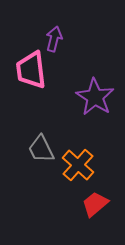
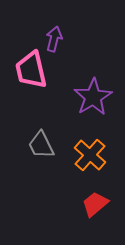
pink trapezoid: rotated 6 degrees counterclockwise
purple star: moved 2 px left; rotated 9 degrees clockwise
gray trapezoid: moved 4 px up
orange cross: moved 12 px right, 10 px up
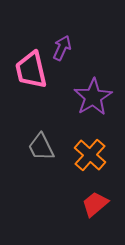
purple arrow: moved 8 px right, 9 px down; rotated 10 degrees clockwise
gray trapezoid: moved 2 px down
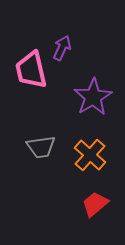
gray trapezoid: rotated 72 degrees counterclockwise
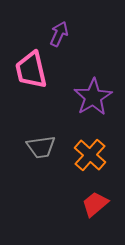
purple arrow: moved 3 px left, 14 px up
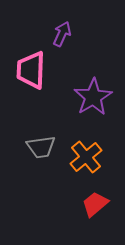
purple arrow: moved 3 px right
pink trapezoid: rotated 15 degrees clockwise
orange cross: moved 4 px left, 2 px down; rotated 8 degrees clockwise
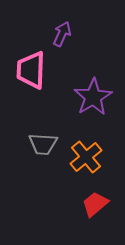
gray trapezoid: moved 2 px right, 3 px up; rotated 12 degrees clockwise
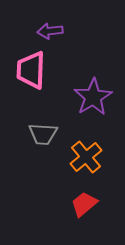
purple arrow: moved 12 px left, 3 px up; rotated 120 degrees counterclockwise
gray trapezoid: moved 10 px up
red trapezoid: moved 11 px left
